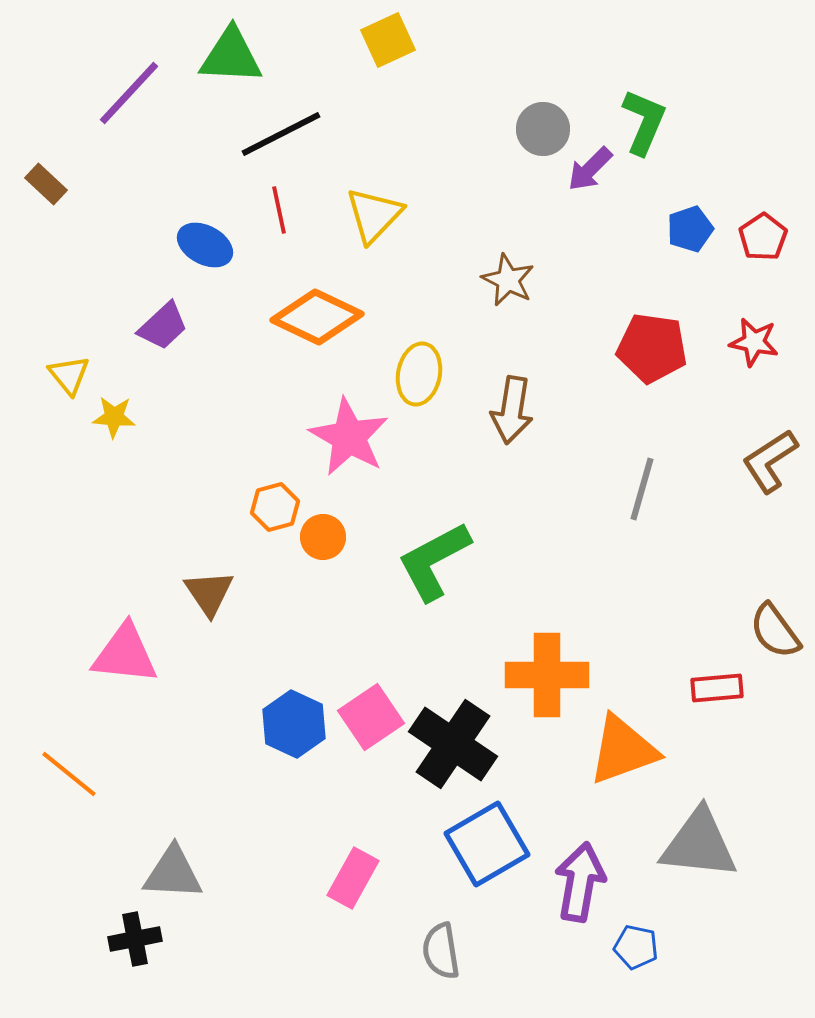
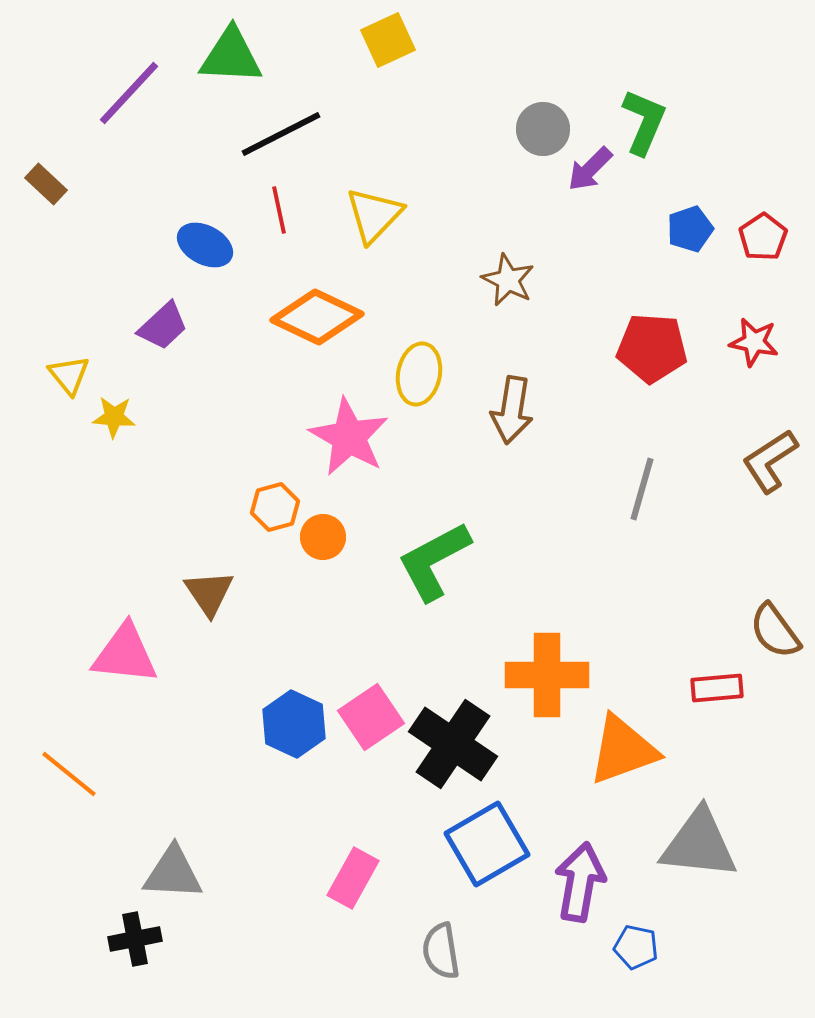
red pentagon at (652, 348): rotated 4 degrees counterclockwise
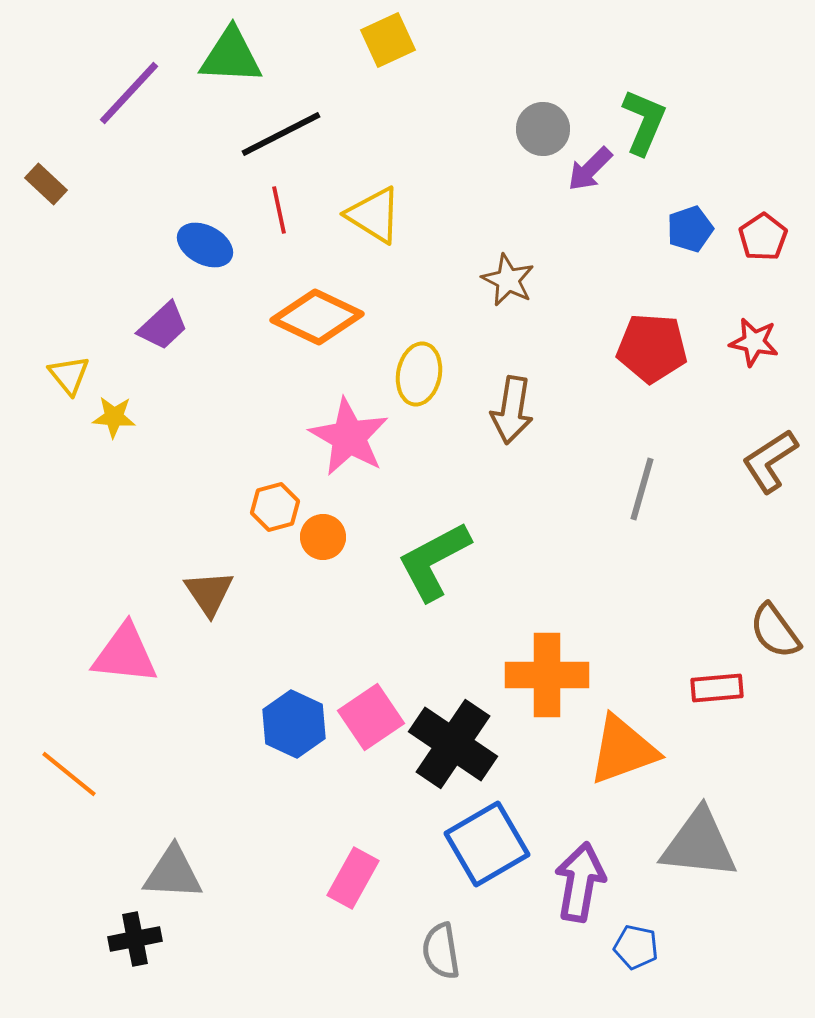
yellow triangle at (374, 215): rotated 42 degrees counterclockwise
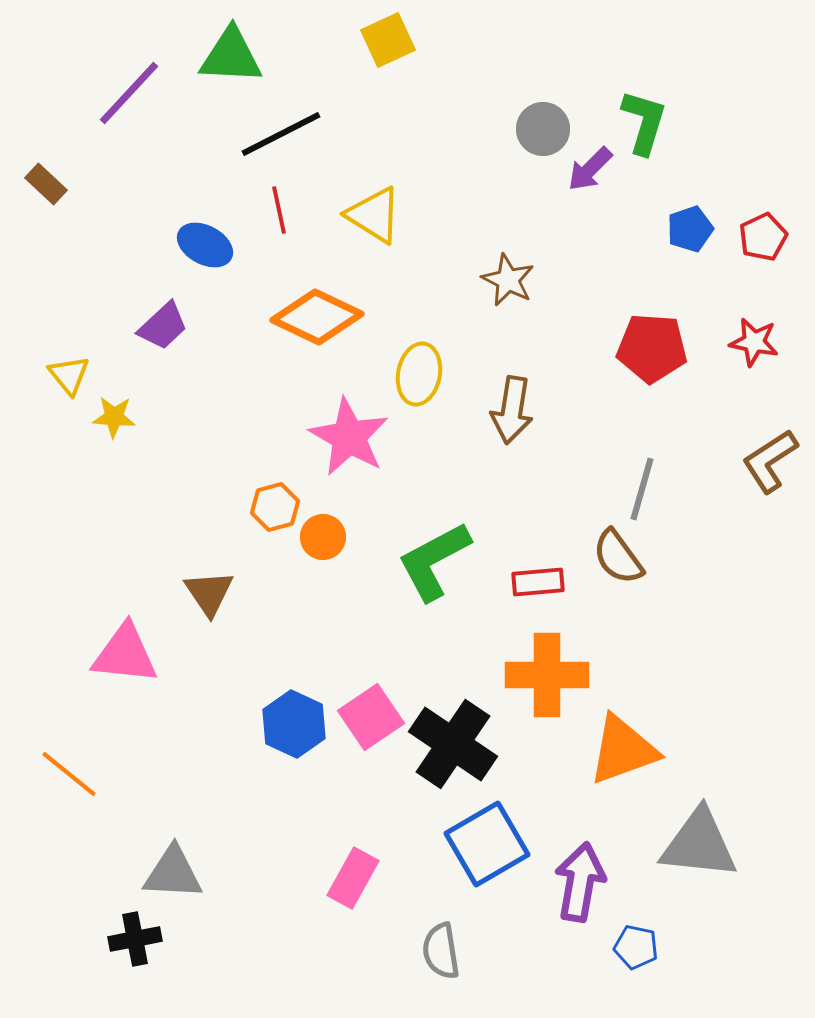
green L-shape at (644, 122): rotated 6 degrees counterclockwise
red pentagon at (763, 237): rotated 9 degrees clockwise
brown semicircle at (775, 631): moved 157 px left, 74 px up
red rectangle at (717, 688): moved 179 px left, 106 px up
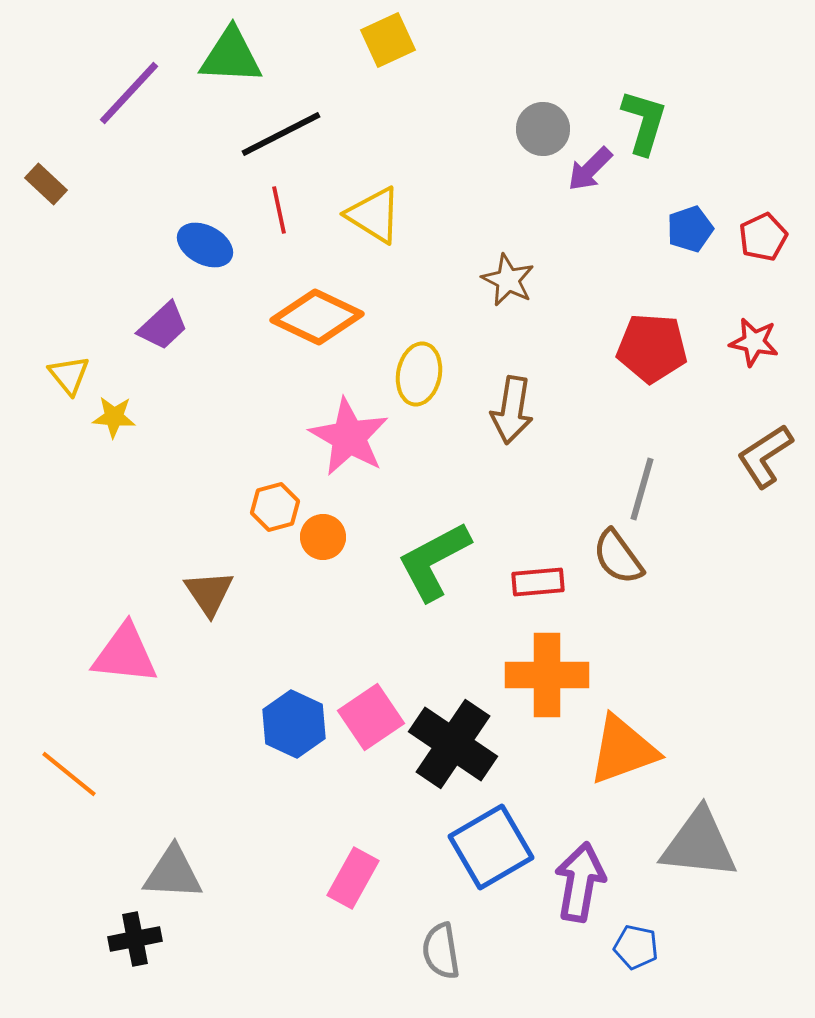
brown L-shape at (770, 461): moved 5 px left, 5 px up
blue square at (487, 844): moved 4 px right, 3 px down
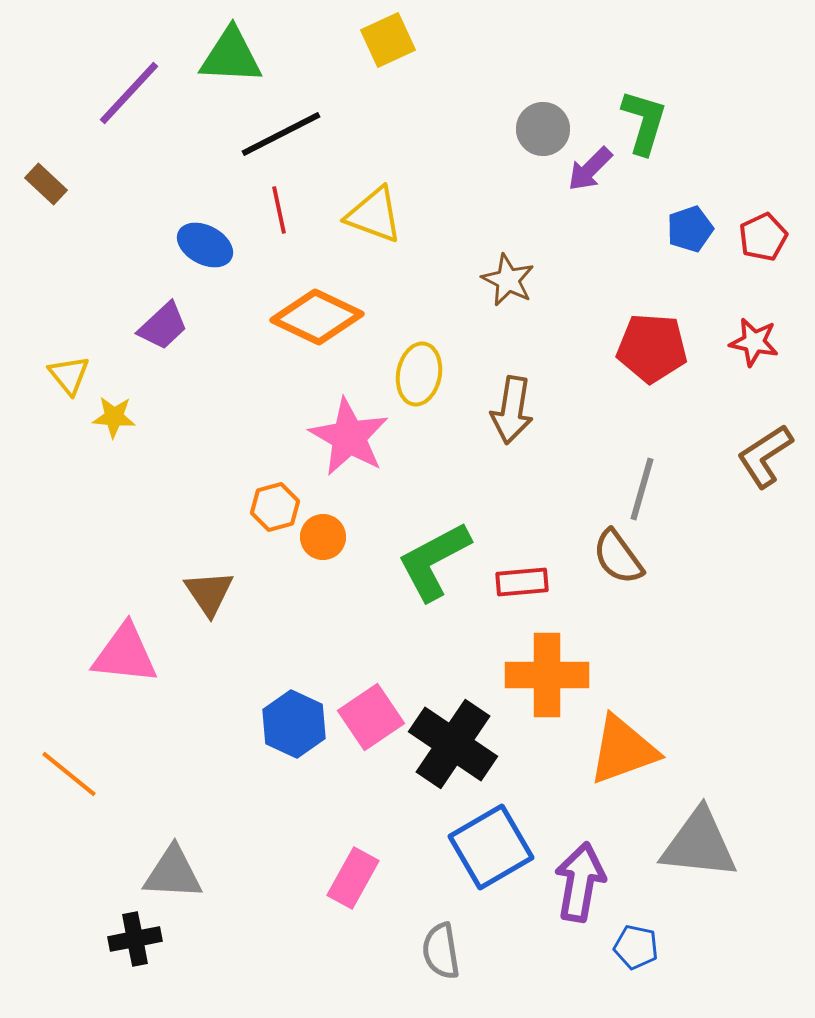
yellow triangle at (374, 215): rotated 12 degrees counterclockwise
red rectangle at (538, 582): moved 16 px left
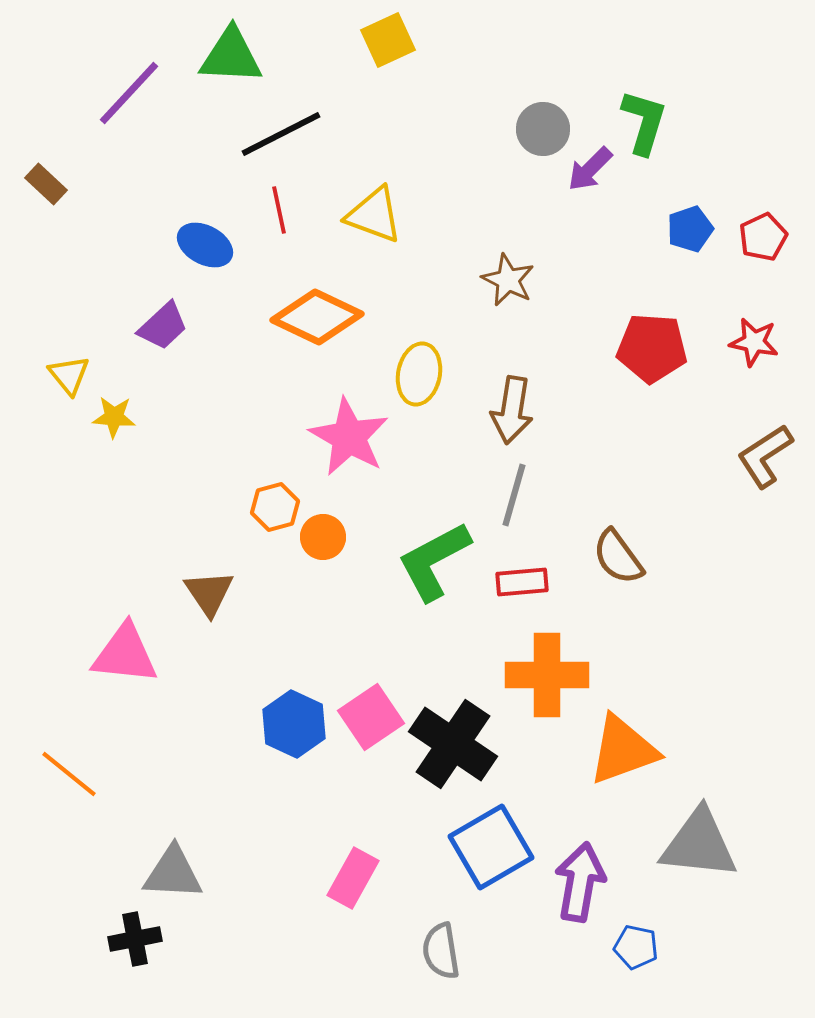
gray line at (642, 489): moved 128 px left, 6 px down
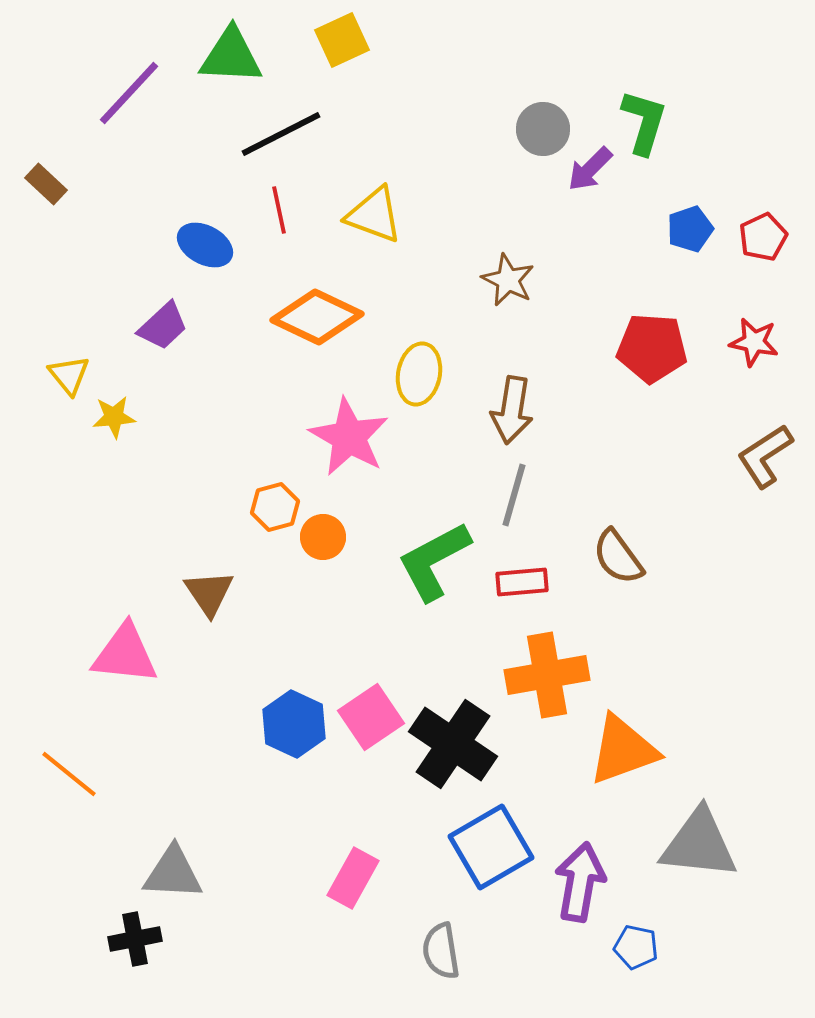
yellow square at (388, 40): moved 46 px left
yellow star at (114, 417): rotated 9 degrees counterclockwise
orange cross at (547, 675): rotated 10 degrees counterclockwise
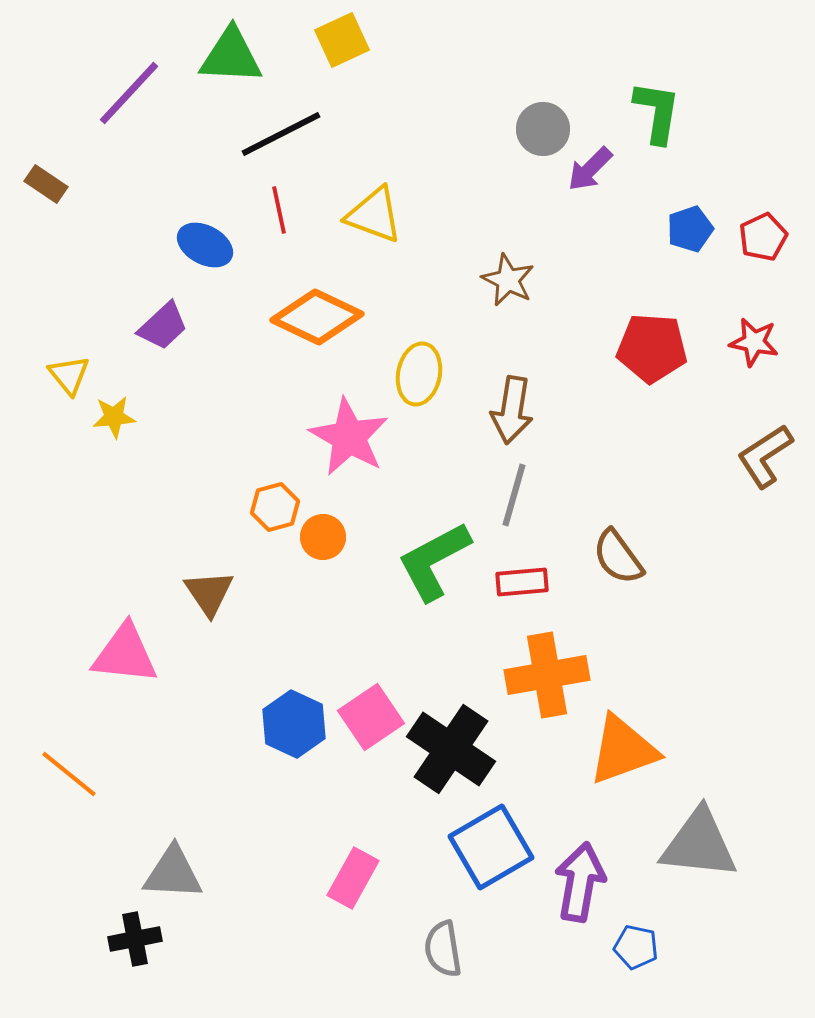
green L-shape at (644, 122): moved 13 px right, 10 px up; rotated 8 degrees counterclockwise
brown rectangle at (46, 184): rotated 9 degrees counterclockwise
black cross at (453, 744): moved 2 px left, 5 px down
gray semicircle at (441, 951): moved 2 px right, 2 px up
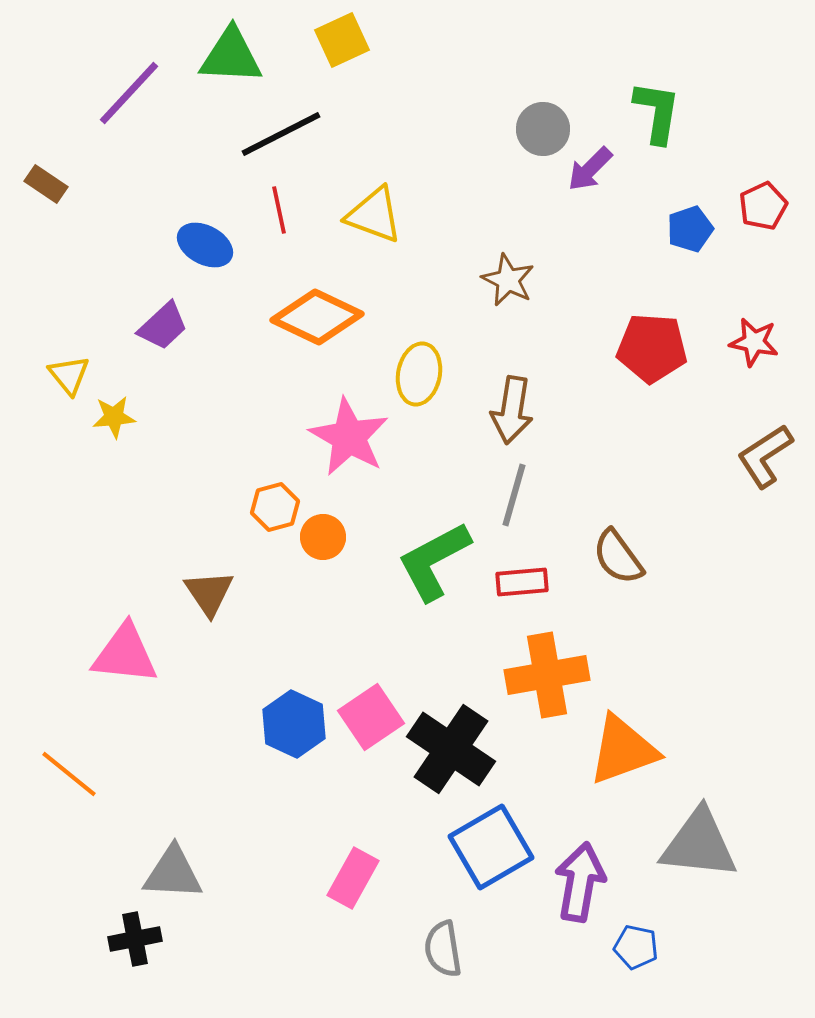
red pentagon at (763, 237): moved 31 px up
